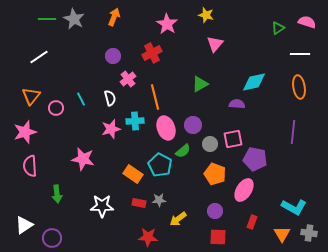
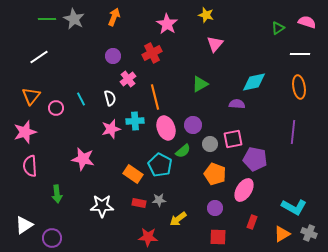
purple circle at (215, 211): moved 3 px up
gray cross at (309, 233): rotated 14 degrees clockwise
orange triangle at (282, 234): rotated 30 degrees clockwise
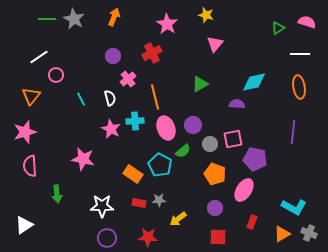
pink circle at (56, 108): moved 33 px up
pink star at (111, 129): rotated 30 degrees counterclockwise
purple circle at (52, 238): moved 55 px right
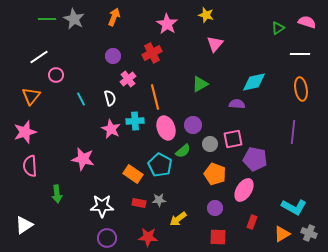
orange ellipse at (299, 87): moved 2 px right, 2 px down
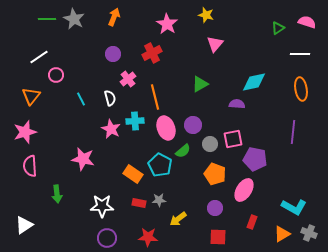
purple circle at (113, 56): moved 2 px up
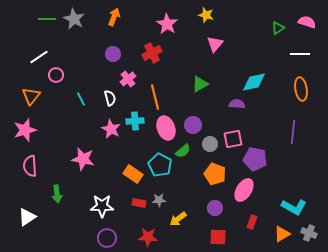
pink star at (25, 132): moved 2 px up
white triangle at (24, 225): moved 3 px right, 8 px up
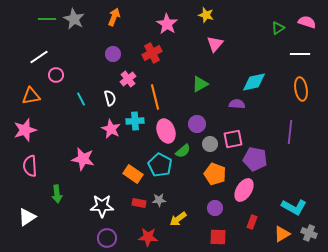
orange triangle at (31, 96): rotated 42 degrees clockwise
purple circle at (193, 125): moved 4 px right, 1 px up
pink ellipse at (166, 128): moved 3 px down
purple line at (293, 132): moved 3 px left
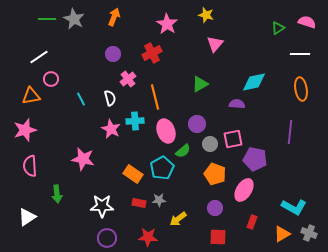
pink circle at (56, 75): moved 5 px left, 4 px down
cyan pentagon at (160, 165): moved 2 px right, 3 px down; rotated 15 degrees clockwise
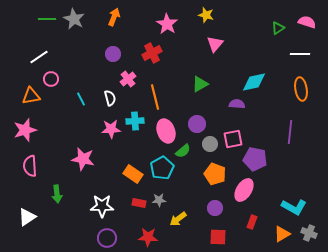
pink star at (111, 129): rotated 30 degrees counterclockwise
